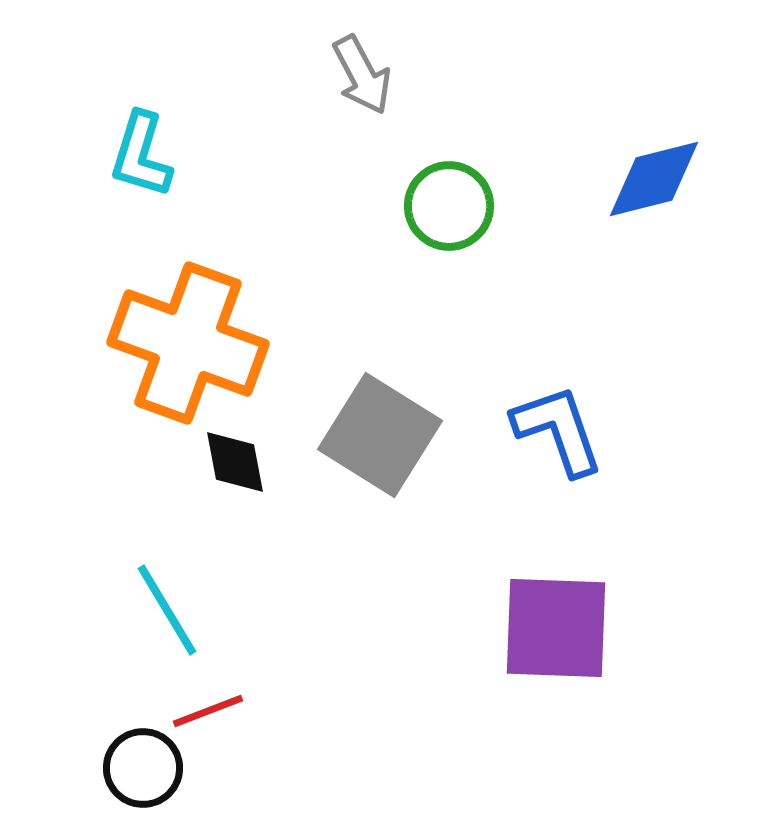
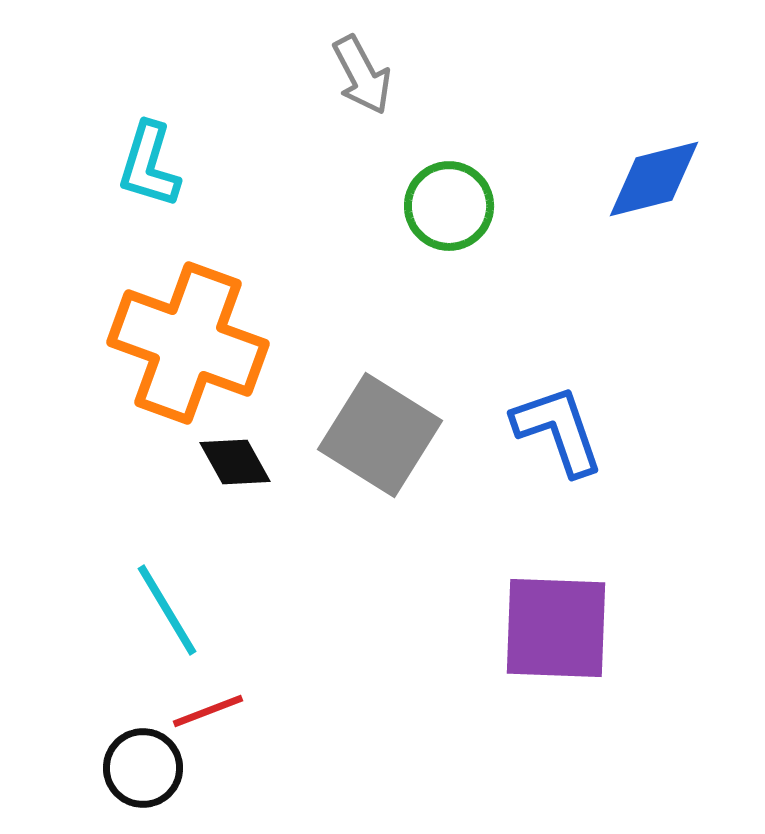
cyan L-shape: moved 8 px right, 10 px down
black diamond: rotated 18 degrees counterclockwise
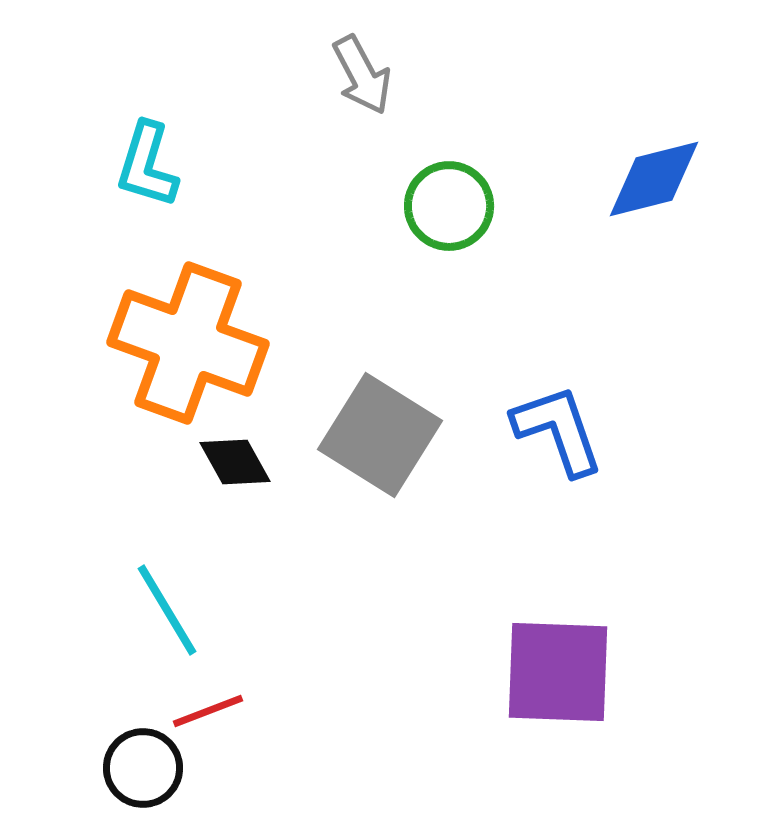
cyan L-shape: moved 2 px left
purple square: moved 2 px right, 44 px down
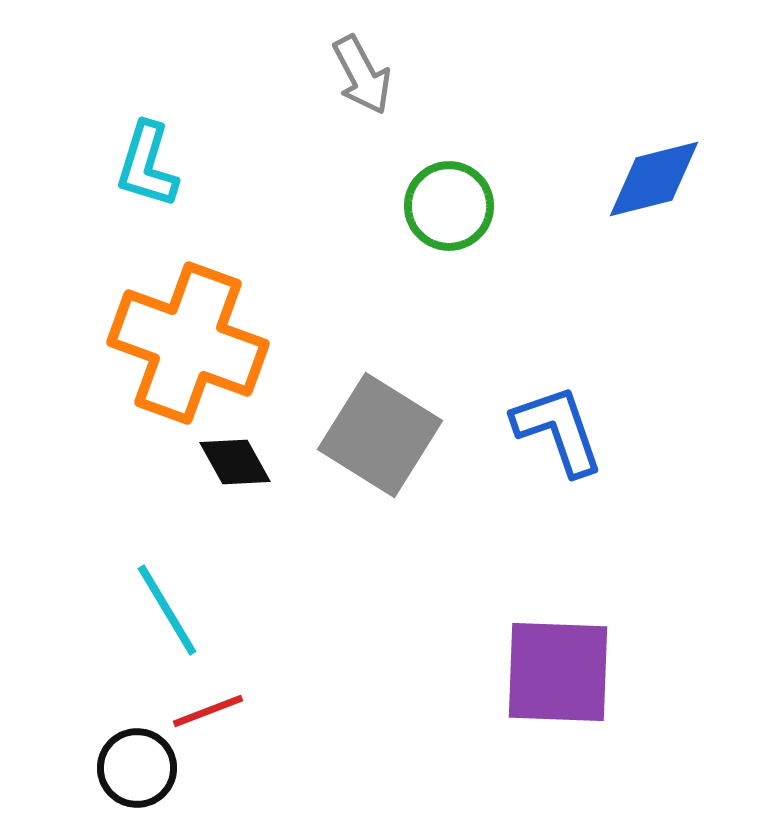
black circle: moved 6 px left
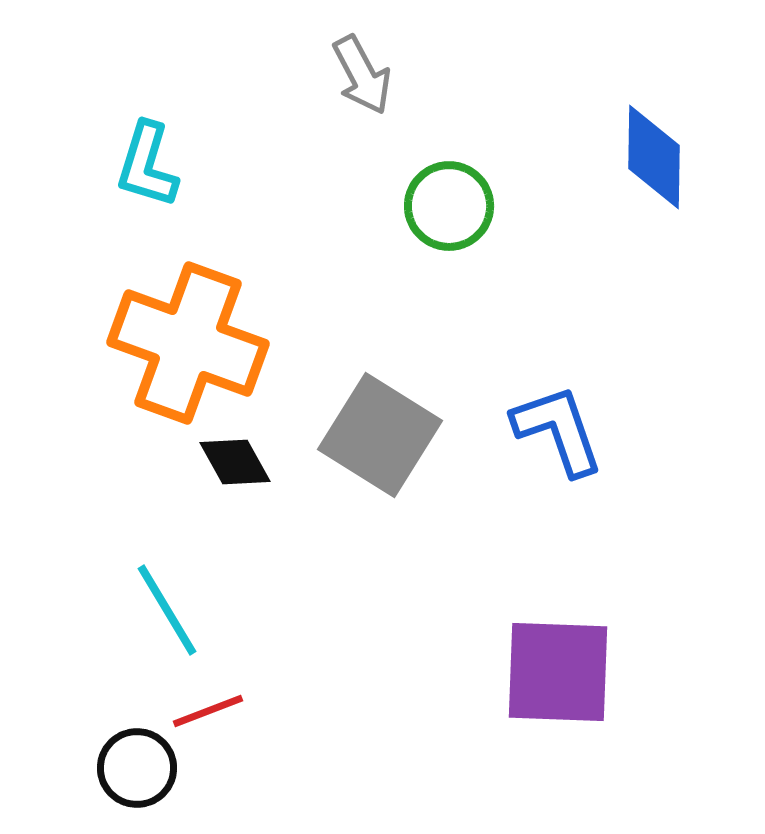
blue diamond: moved 22 px up; rotated 75 degrees counterclockwise
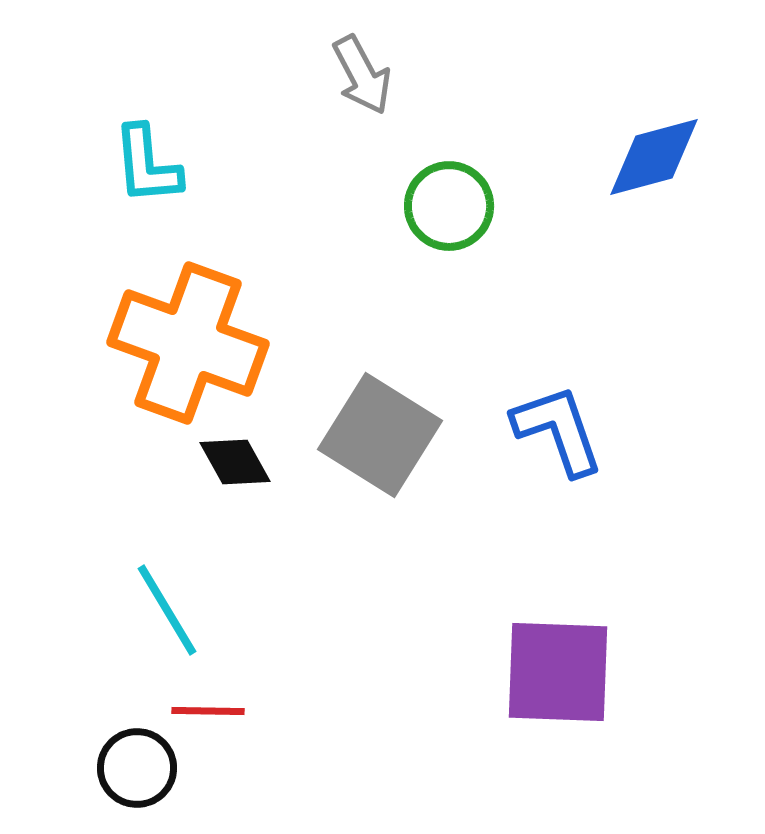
blue diamond: rotated 74 degrees clockwise
cyan L-shape: rotated 22 degrees counterclockwise
red line: rotated 22 degrees clockwise
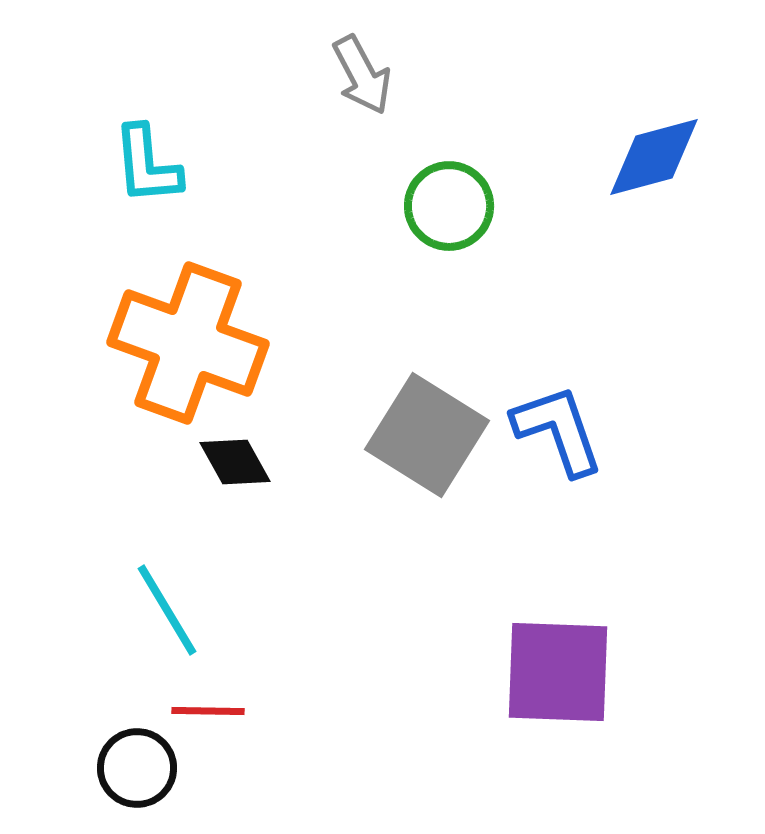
gray square: moved 47 px right
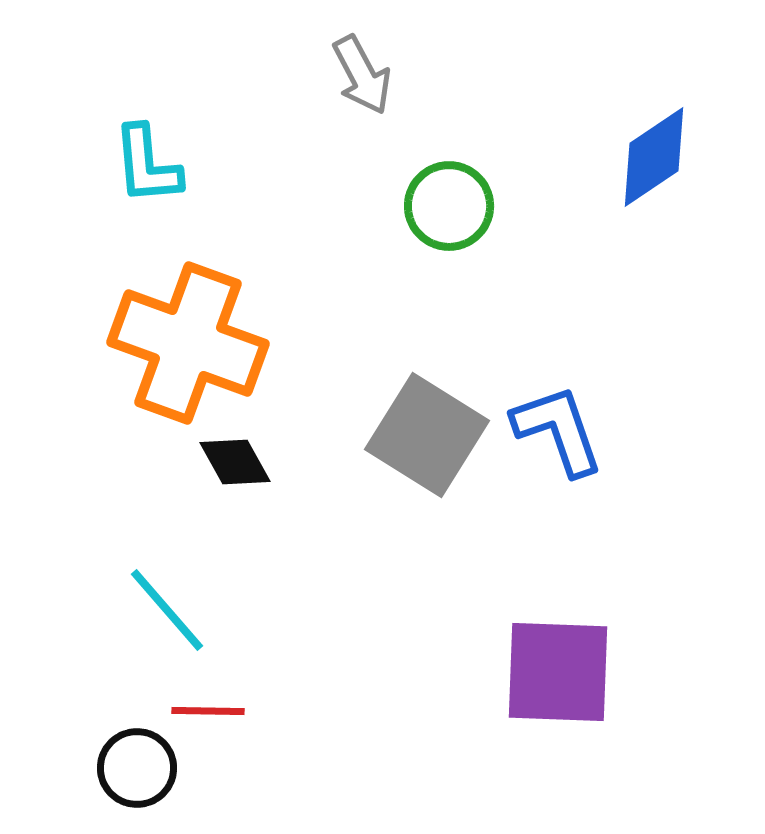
blue diamond: rotated 19 degrees counterclockwise
cyan line: rotated 10 degrees counterclockwise
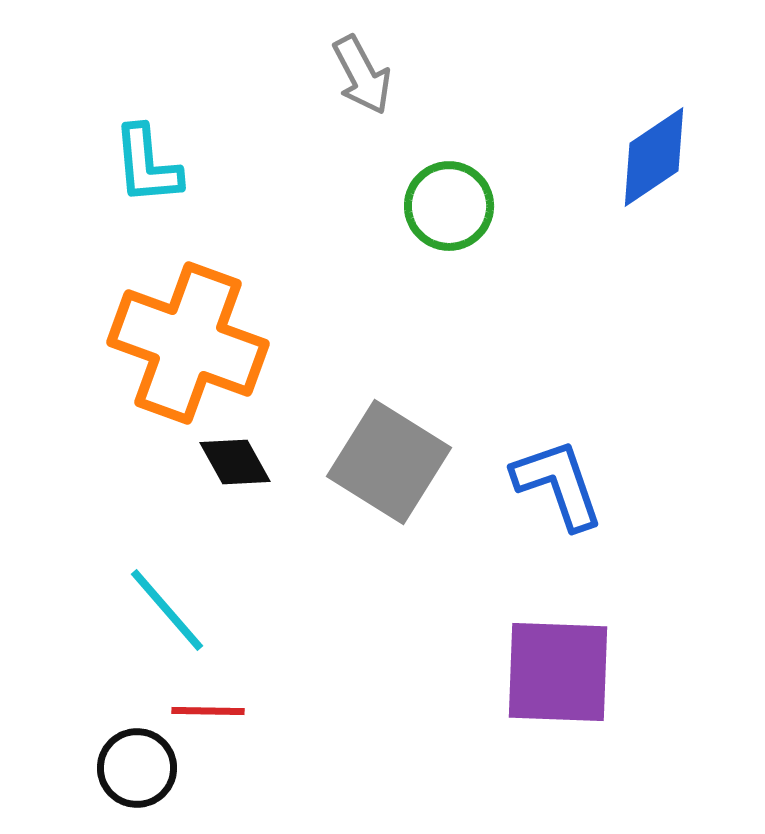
blue L-shape: moved 54 px down
gray square: moved 38 px left, 27 px down
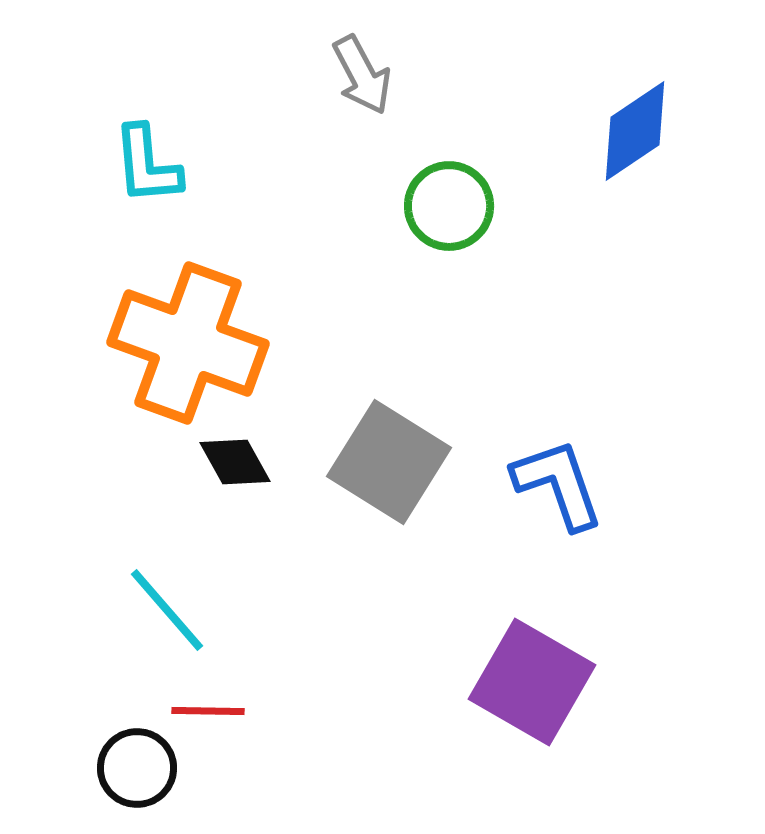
blue diamond: moved 19 px left, 26 px up
purple square: moved 26 px left, 10 px down; rotated 28 degrees clockwise
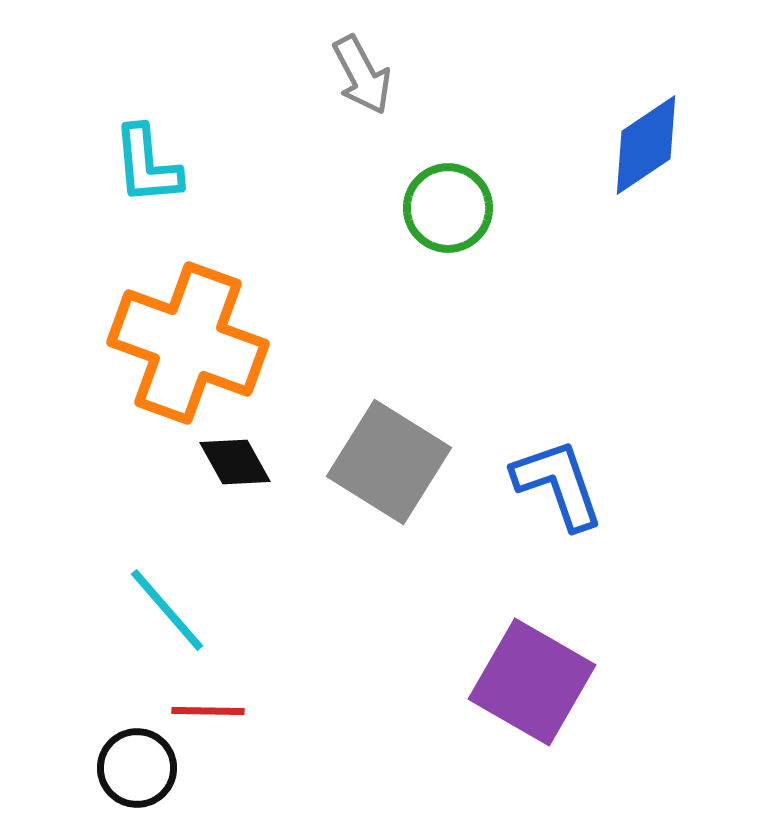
blue diamond: moved 11 px right, 14 px down
green circle: moved 1 px left, 2 px down
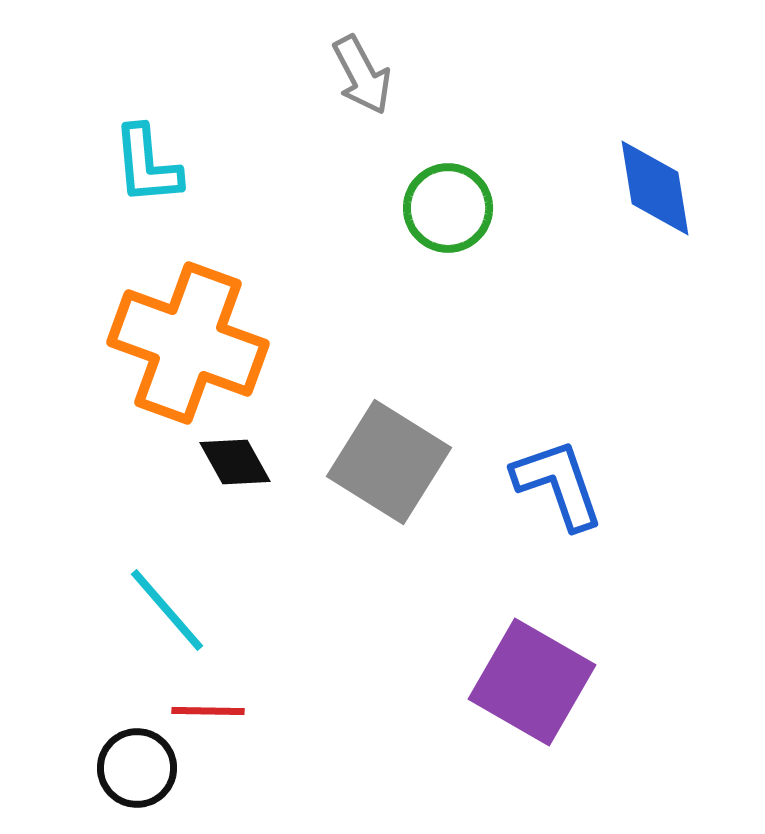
blue diamond: moved 9 px right, 43 px down; rotated 65 degrees counterclockwise
